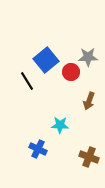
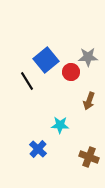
blue cross: rotated 18 degrees clockwise
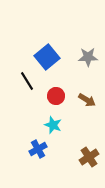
blue square: moved 1 px right, 3 px up
red circle: moved 15 px left, 24 px down
brown arrow: moved 2 px left, 1 px up; rotated 78 degrees counterclockwise
cyan star: moved 7 px left; rotated 18 degrees clockwise
blue cross: rotated 18 degrees clockwise
brown cross: rotated 36 degrees clockwise
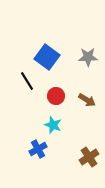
blue square: rotated 15 degrees counterclockwise
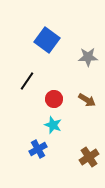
blue square: moved 17 px up
black line: rotated 66 degrees clockwise
red circle: moved 2 px left, 3 px down
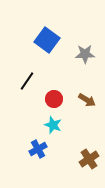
gray star: moved 3 px left, 3 px up
brown cross: moved 2 px down
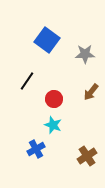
brown arrow: moved 4 px right, 8 px up; rotated 96 degrees clockwise
blue cross: moved 2 px left
brown cross: moved 2 px left, 3 px up
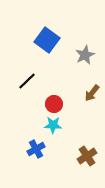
gray star: moved 1 px down; rotated 24 degrees counterclockwise
black line: rotated 12 degrees clockwise
brown arrow: moved 1 px right, 1 px down
red circle: moved 5 px down
cyan star: rotated 18 degrees counterclockwise
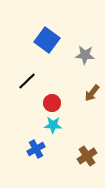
gray star: rotated 30 degrees clockwise
red circle: moved 2 px left, 1 px up
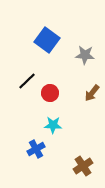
red circle: moved 2 px left, 10 px up
brown cross: moved 4 px left, 10 px down
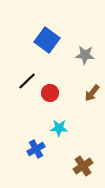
cyan star: moved 6 px right, 3 px down
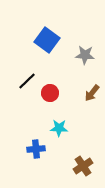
blue cross: rotated 24 degrees clockwise
